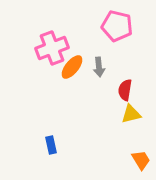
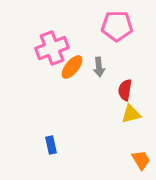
pink pentagon: rotated 12 degrees counterclockwise
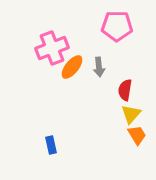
yellow triangle: rotated 35 degrees counterclockwise
orange trapezoid: moved 4 px left, 25 px up
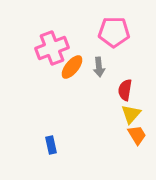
pink pentagon: moved 3 px left, 6 px down
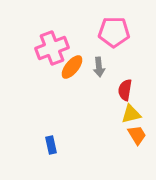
yellow triangle: rotated 35 degrees clockwise
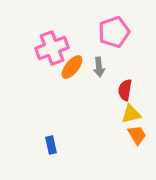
pink pentagon: rotated 20 degrees counterclockwise
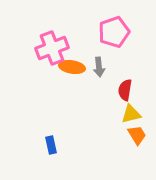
orange ellipse: rotated 60 degrees clockwise
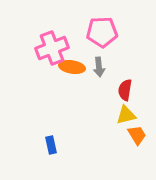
pink pentagon: moved 12 px left; rotated 16 degrees clockwise
yellow triangle: moved 5 px left, 1 px down
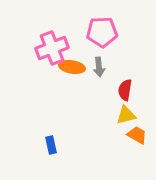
orange trapezoid: rotated 30 degrees counterclockwise
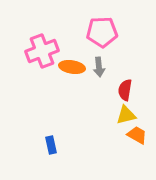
pink cross: moved 10 px left, 3 px down
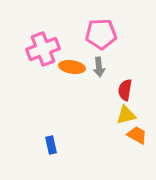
pink pentagon: moved 1 px left, 2 px down
pink cross: moved 1 px right, 2 px up
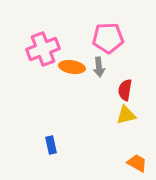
pink pentagon: moved 7 px right, 4 px down
orange trapezoid: moved 28 px down
